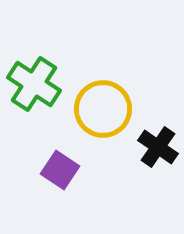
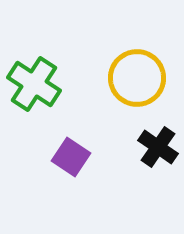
yellow circle: moved 34 px right, 31 px up
purple square: moved 11 px right, 13 px up
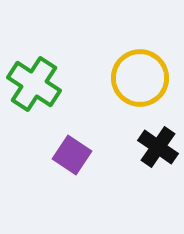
yellow circle: moved 3 px right
purple square: moved 1 px right, 2 px up
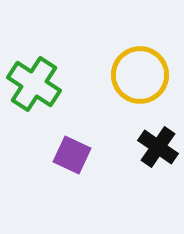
yellow circle: moved 3 px up
purple square: rotated 9 degrees counterclockwise
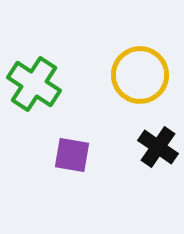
purple square: rotated 15 degrees counterclockwise
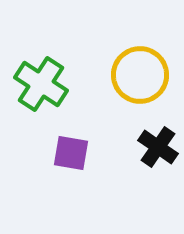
green cross: moved 7 px right
purple square: moved 1 px left, 2 px up
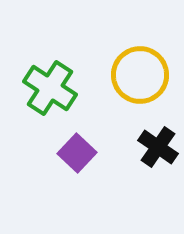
green cross: moved 9 px right, 4 px down
purple square: moved 6 px right; rotated 33 degrees clockwise
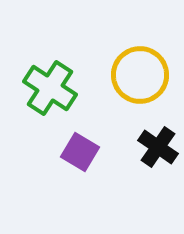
purple square: moved 3 px right, 1 px up; rotated 12 degrees counterclockwise
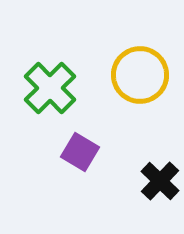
green cross: rotated 12 degrees clockwise
black cross: moved 2 px right, 34 px down; rotated 9 degrees clockwise
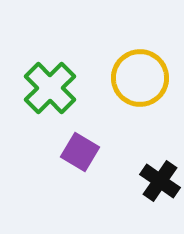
yellow circle: moved 3 px down
black cross: rotated 9 degrees counterclockwise
